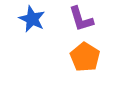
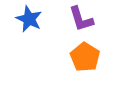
blue star: moved 3 px left
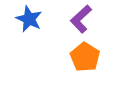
purple L-shape: rotated 64 degrees clockwise
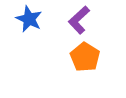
purple L-shape: moved 2 px left, 1 px down
